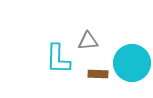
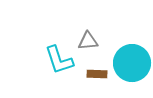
cyan L-shape: moved 1 px right, 1 px down; rotated 20 degrees counterclockwise
brown rectangle: moved 1 px left
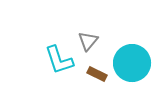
gray triangle: rotated 45 degrees counterclockwise
brown rectangle: rotated 24 degrees clockwise
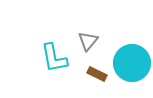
cyan L-shape: moved 5 px left, 2 px up; rotated 8 degrees clockwise
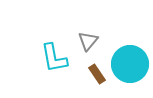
cyan circle: moved 2 px left, 1 px down
brown rectangle: rotated 30 degrees clockwise
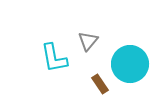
brown rectangle: moved 3 px right, 10 px down
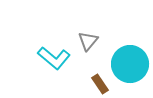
cyan L-shape: rotated 40 degrees counterclockwise
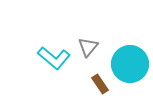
gray triangle: moved 6 px down
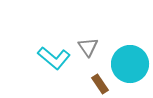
gray triangle: rotated 15 degrees counterclockwise
